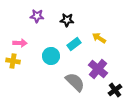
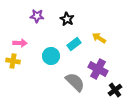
black star: moved 1 px up; rotated 24 degrees clockwise
purple cross: rotated 12 degrees counterclockwise
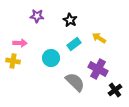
black star: moved 3 px right, 1 px down
cyan circle: moved 2 px down
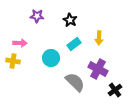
yellow arrow: rotated 120 degrees counterclockwise
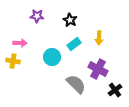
cyan circle: moved 1 px right, 1 px up
gray semicircle: moved 1 px right, 2 px down
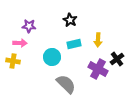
purple star: moved 8 px left, 10 px down
yellow arrow: moved 1 px left, 2 px down
cyan rectangle: rotated 24 degrees clockwise
gray semicircle: moved 10 px left
black cross: moved 2 px right, 31 px up
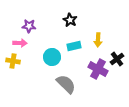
cyan rectangle: moved 2 px down
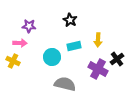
yellow cross: rotated 16 degrees clockwise
gray semicircle: moved 1 px left; rotated 30 degrees counterclockwise
